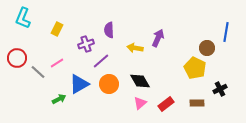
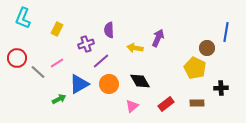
black cross: moved 1 px right, 1 px up; rotated 24 degrees clockwise
pink triangle: moved 8 px left, 3 px down
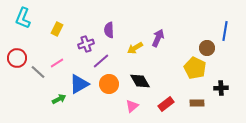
blue line: moved 1 px left, 1 px up
yellow arrow: rotated 42 degrees counterclockwise
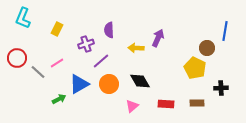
yellow arrow: moved 1 px right; rotated 35 degrees clockwise
red rectangle: rotated 42 degrees clockwise
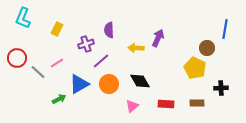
blue line: moved 2 px up
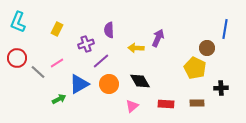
cyan L-shape: moved 5 px left, 4 px down
